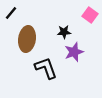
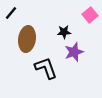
pink square: rotated 14 degrees clockwise
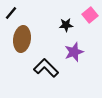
black star: moved 2 px right, 7 px up
brown ellipse: moved 5 px left
black L-shape: rotated 25 degrees counterclockwise
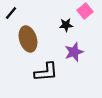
pink square: moved 5 px left, 4 px up
brown ellipse: moved 6 px right; rotated 25 degrees counterclockwise
black L-shape: moved 4 px down; rotated 130 degrees clockwise
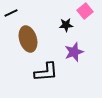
black line: rotated 24 degrees clockwise
